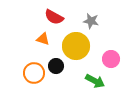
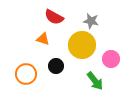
yellow circle: moved 6 px right, 1 px up
orange circle: moved 8 px left, 1 px down
green arrow: rotated 24 degrees clockwise
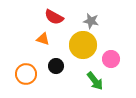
yellow circle: moved 1 px right
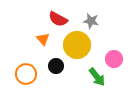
red semicircle: moved 4 px right, 2 px down
orange triangle: rotated 32 degrees clockwise
yellow circle: moved 6 px left
pink circle: moved 3 px right
green arrow: moved 2 px right, 4 px up
